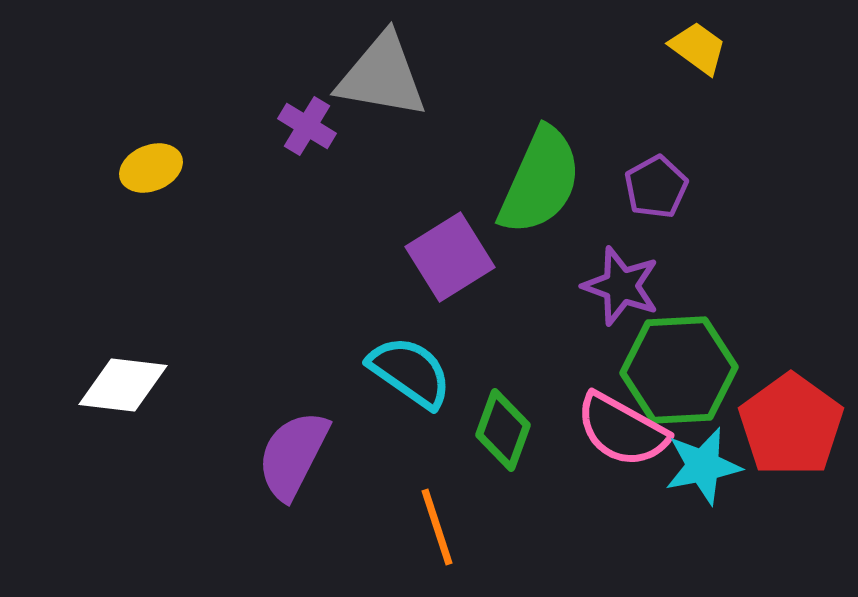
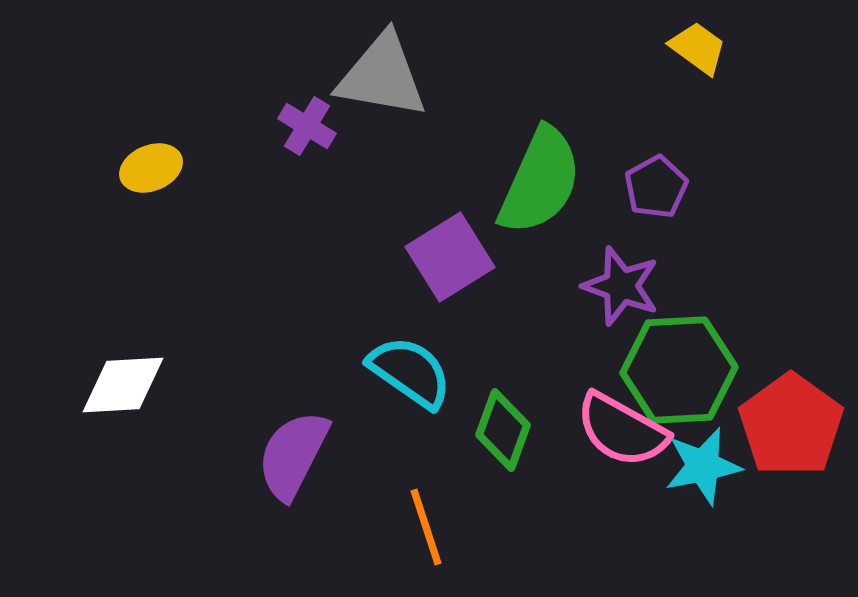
white diamond: rotated 10 degrees counterclockwise
orange line: moved 11 px left
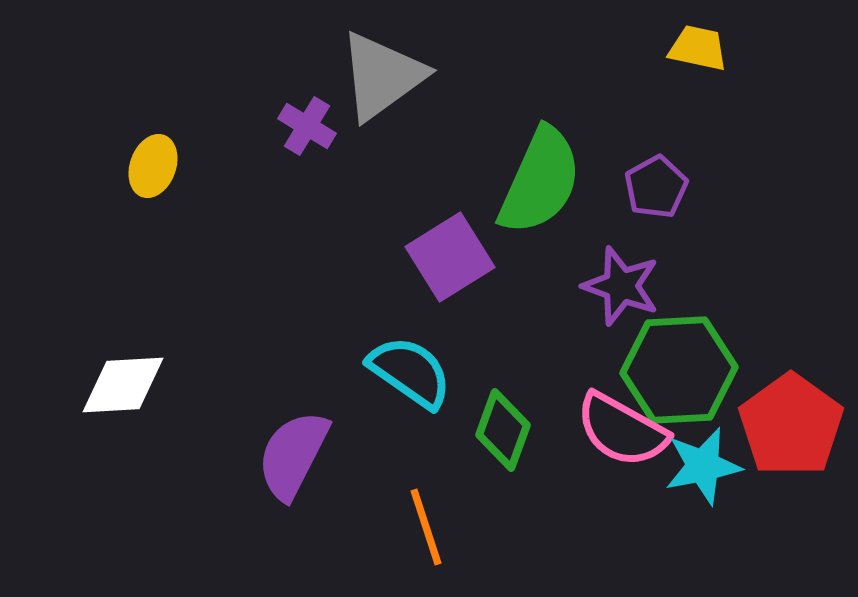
yellow trapezoid: rotated 24 degrees counterclockwise
gray triangle: rotated 46 degrees counterclockwise
yellow ellipse: moved 2 px right, 2 px up; rotated 48 degrees counterclockwise
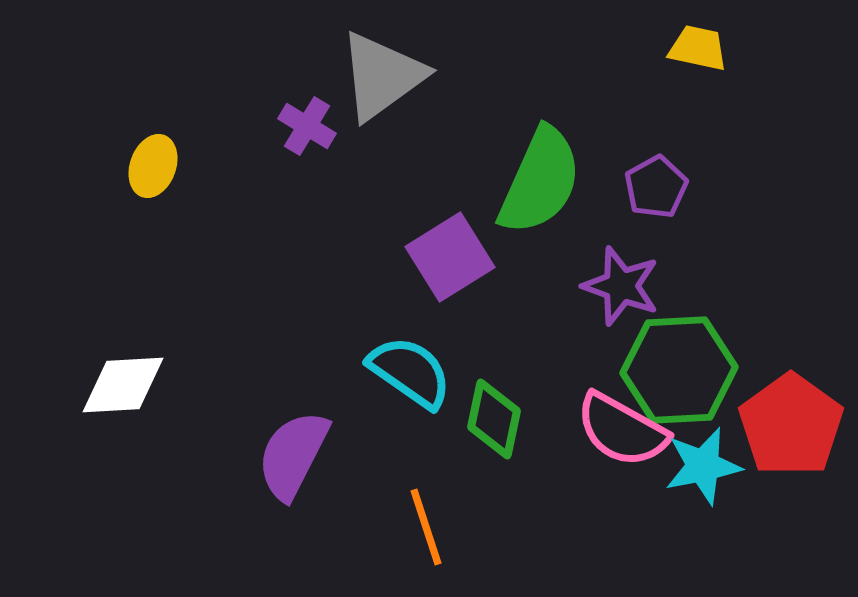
green diamond: moved 9 px left, 11 px up; rotated 8 degrees counterclockwise
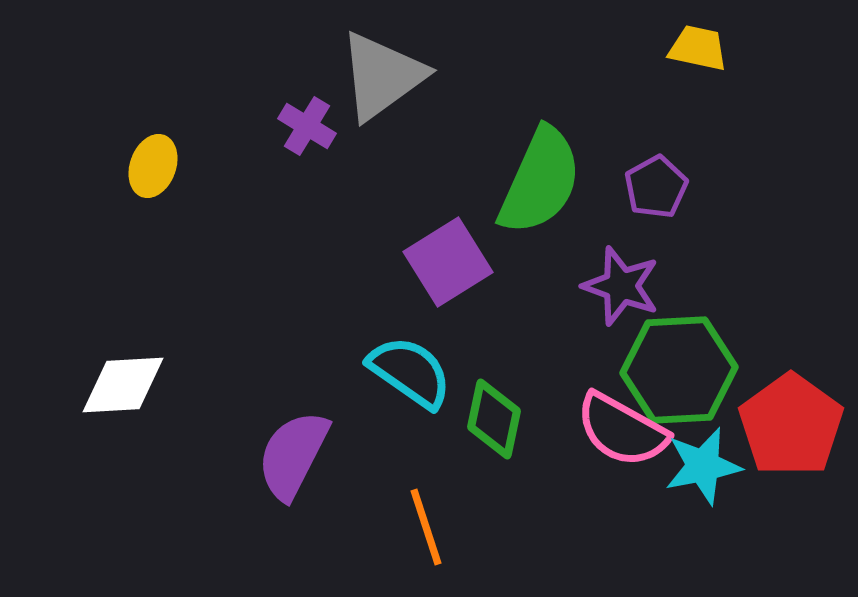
purple square: moved 2 px left, 5 px down
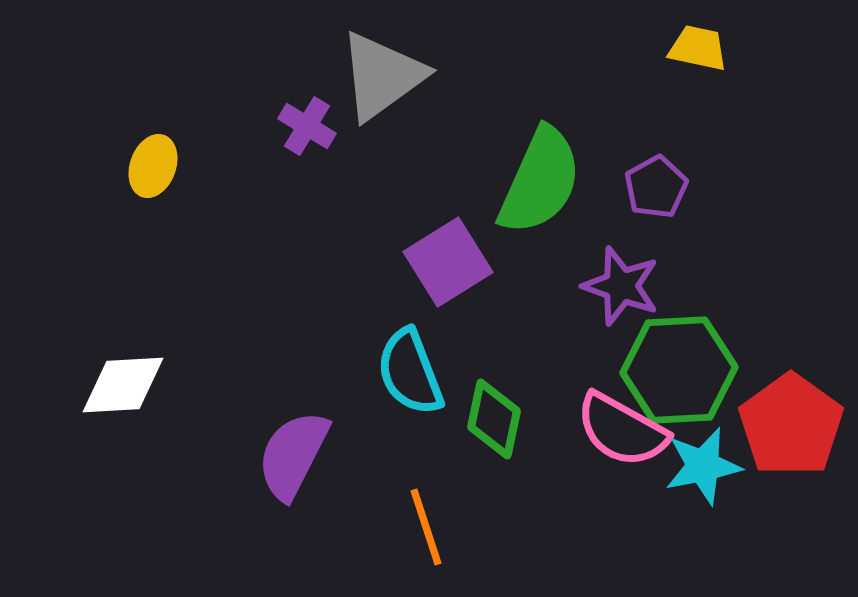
cyan semicircle: rotated 146 degrees counterclockwise
